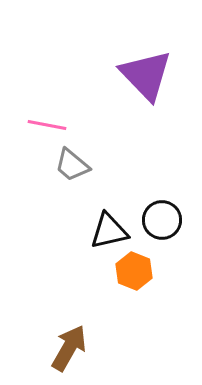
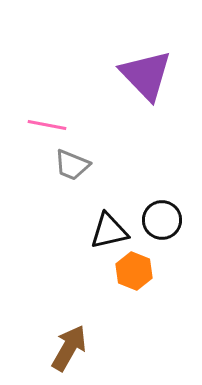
gray trapezoid: rotated 18 degrees counterclockwise
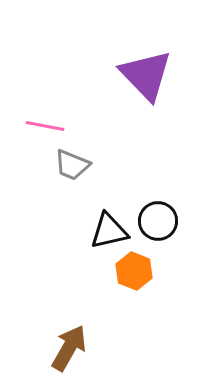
pink line: moved 2 px left, 1 px down
black circle: moved 4 px left, 1 px down
